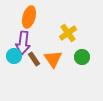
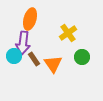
orange ellipse: moved 1 px right, 2 px down
orange triangle: moved 5 px down
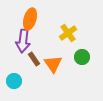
purple arrow: moved 2 px up
cyan circle: moved 25 px down
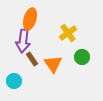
brown rectangle: moved 2 px left
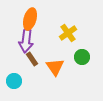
purple arrow: moved 3 px right
orange triangle: moved 2 px right, 3 px down
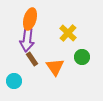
yellow cross: rotated 12 degrees counterclockwise
purple arrow: moved 1 px right, 1 px up
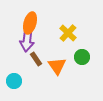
orange ellipse: moved 4 px down
brown rectangle: moved 4 px right
orange triangle: moved 2 px right, 1 px up
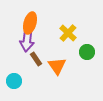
green circle: moved 5 px right, 5 px up
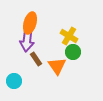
yellow cross: moved 1 px right, 3 px down; rotated 12 degrees counterclockwise
green circle: moved 14 px left
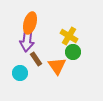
cyan circle: moved 6 px right, 8 px up
